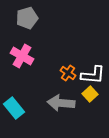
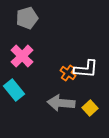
pink cross: rotated 15 degrees clockwise
white L-shape: moved 7 px left, 6 px up
yellow square: moved 14 px down
cyan rectangle: moved 18 px up
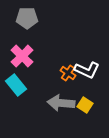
gray pentagon: rotated 15 degrees clockwise
white L-shape: moved 1 px right, 1 px down; rotated 20 degrees clockwise
cyan rectangle: moved 2 px right, 5 px up
yellow square: moved 5 px left, 3 px up; rotated 14 degrees counterclockwise
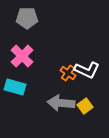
cyan rectangle: moved 1 px left, 2 px down; rotated 35 degrees counterclockwise
yellow square: moved 1 px down; rotated 21 degrees clockwise
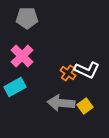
cyan rectangle: rotated 45 degrees counterclockwise
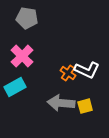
gray pentagon: rotated 10 degrees clockwise
yellow square: rotated 21 degrees clockwise
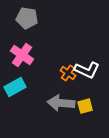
pink cross: moved 1 px up; rotated 10 degrees counterclockwise
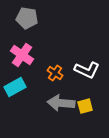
orange cross: moved 13 px left
